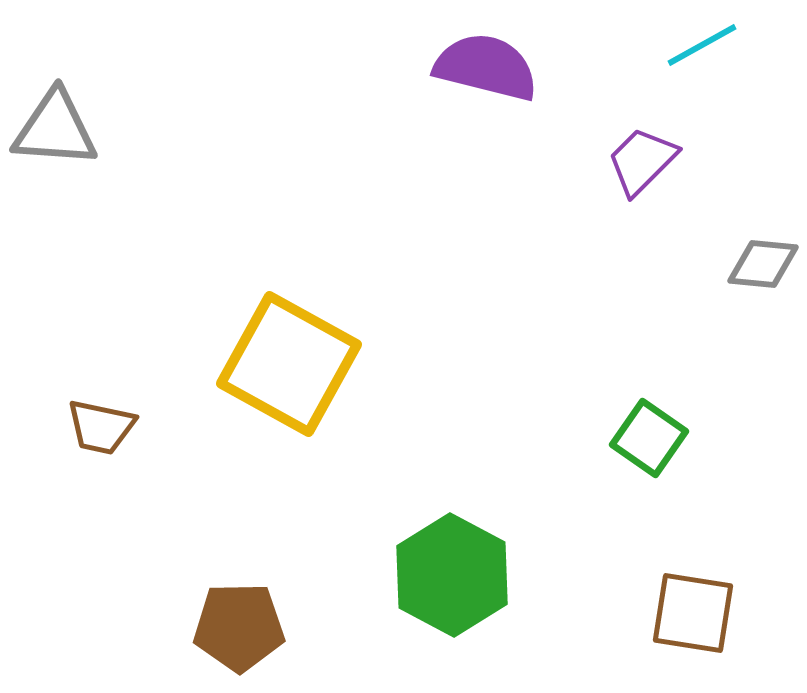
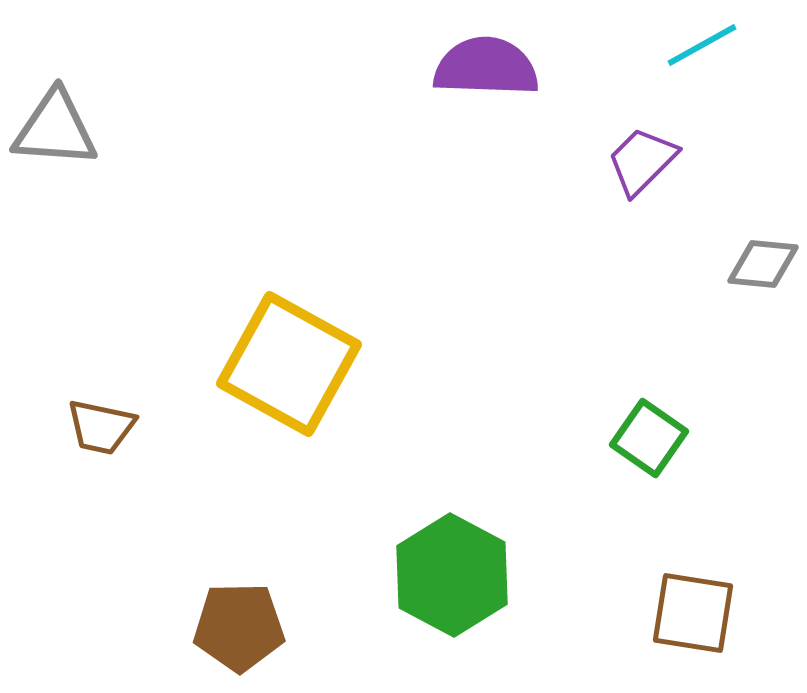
purple semicircle: rotated 12 degrees counterclockwise
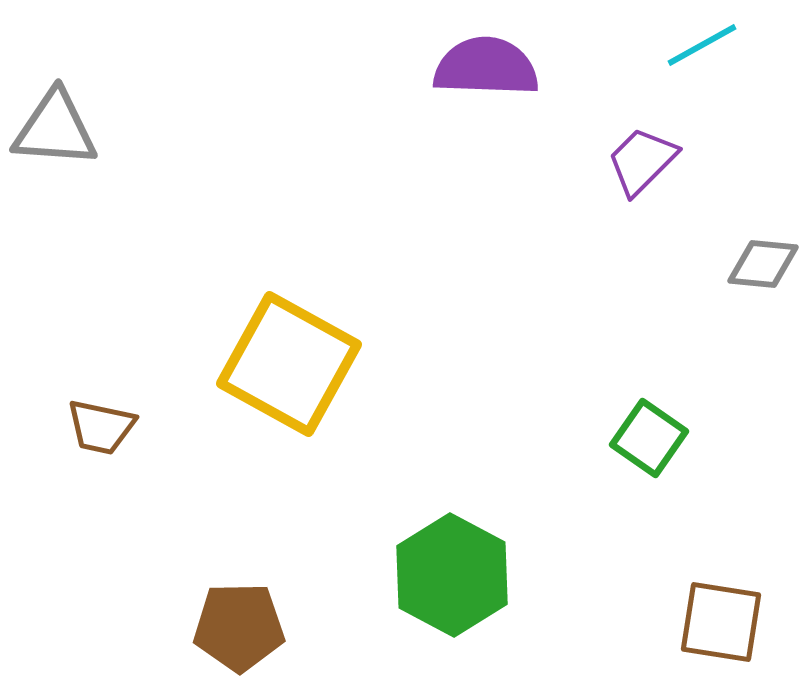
brown square: moved 28 px right, 9 px down
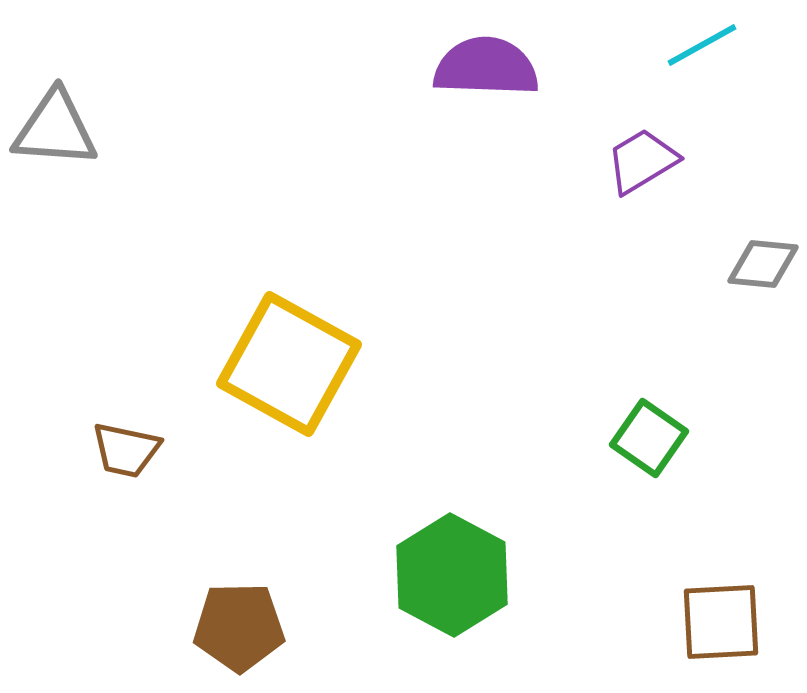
purple trapezoid: rotated 14 degrees clockwise
brown trapezoid: moved 25 px right, 23 px down
brown square: rotated 12 degrees counterclockwise
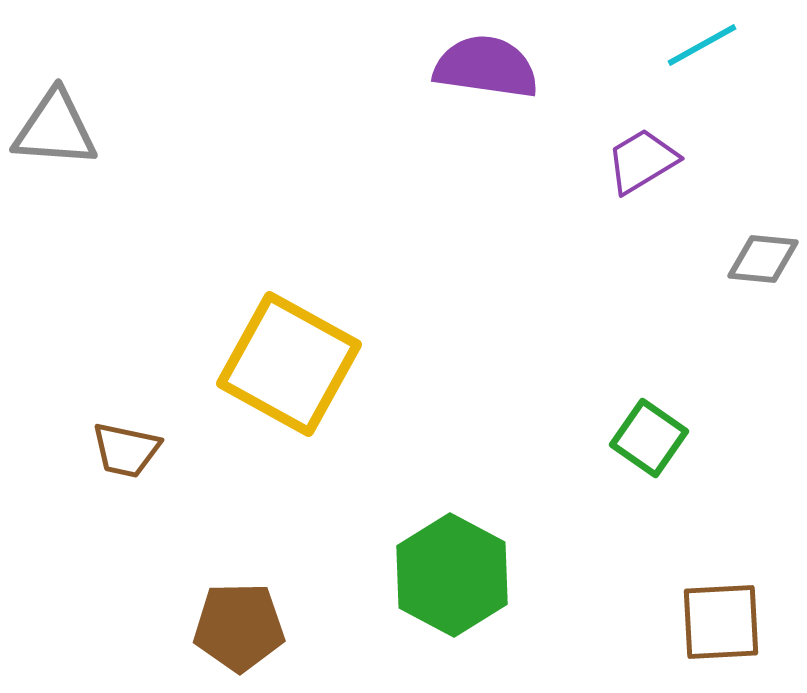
purple semicircle: rotated 6 degrees clockwise
gray diamond: moved 5 px up
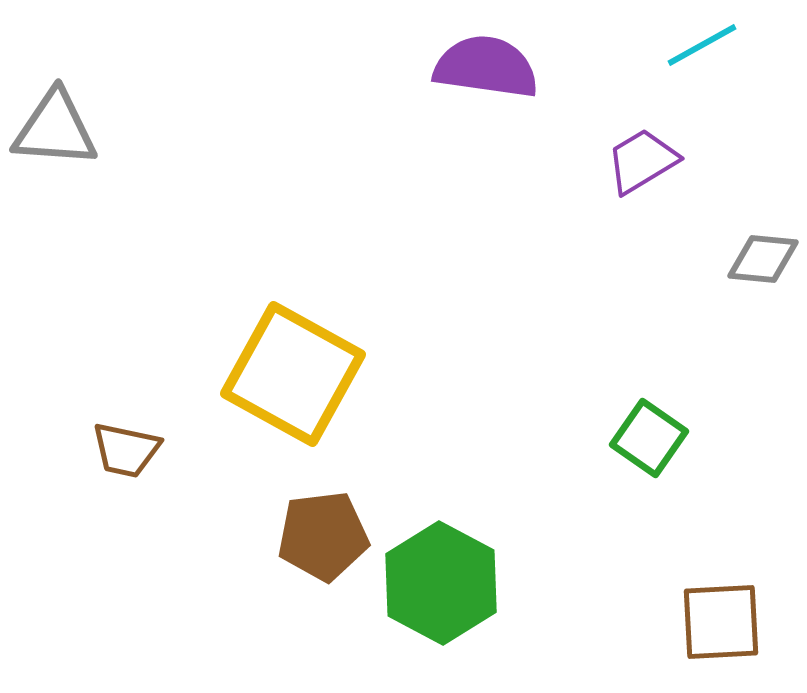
yellow square: moved 4 px right, 10 px down
green hexagon: moved 11 px left, 8 px down
brown pentagon: moved 84 px right, 91 px up; rotated 6 degrees counterclockwise
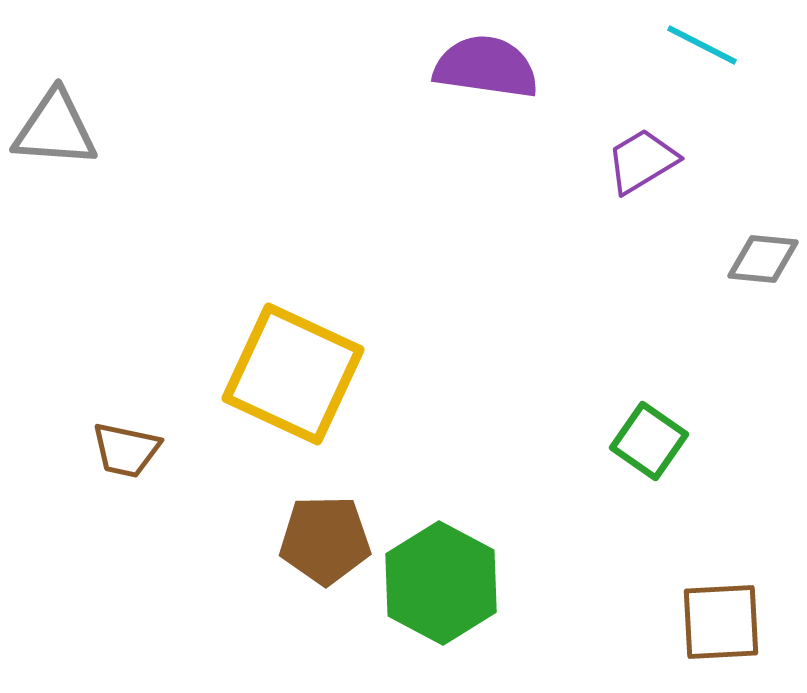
cyan line: rotated 56 degrees clockwise
yellow square: rotated 4 degrees counterclockwise
green square: moved 3 px down
brown pentagon: moved 2 px right, 4 px down; rotated 6 degrees clockwise
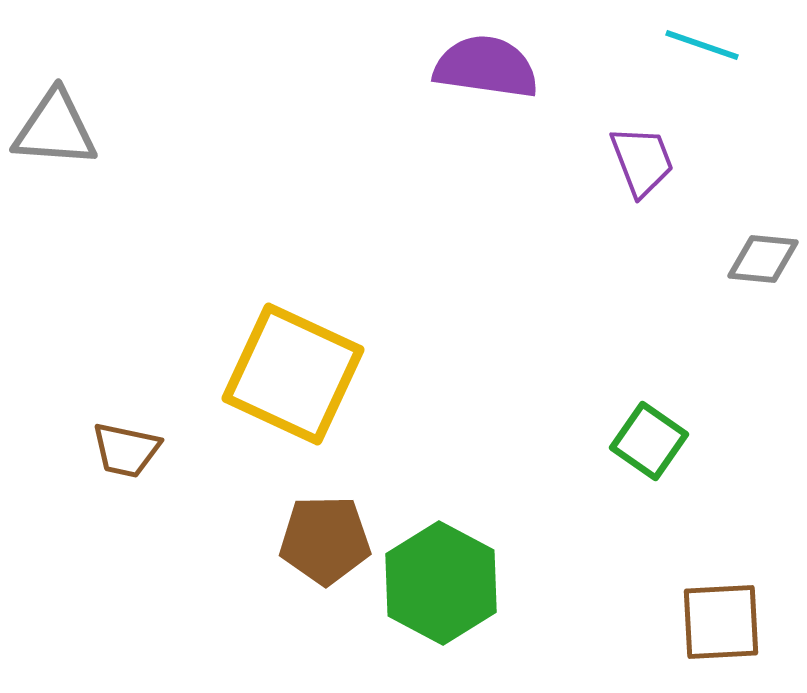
cyan line: rotated 8 degrees counterclockwise
purple trapezoid: rotated 100 degrees clockwise
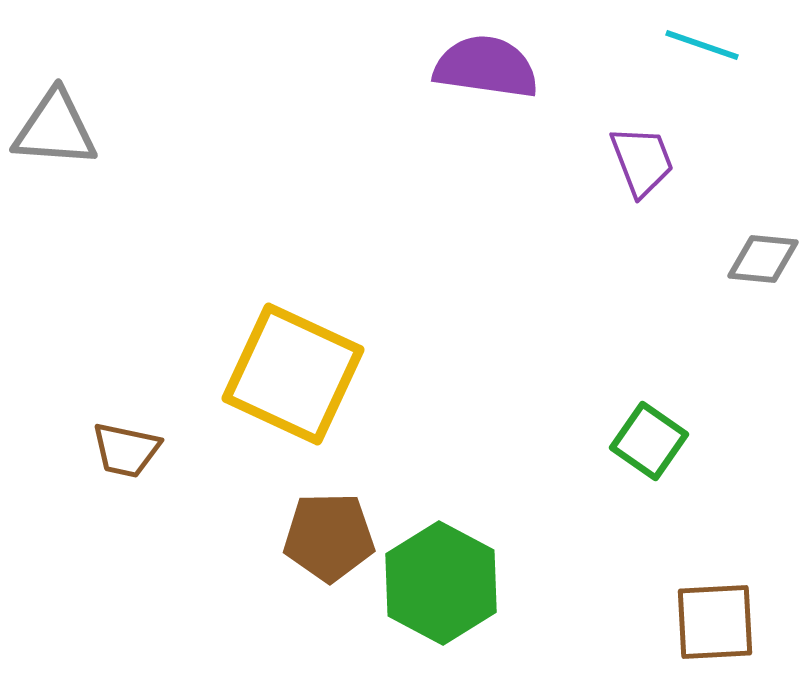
brown pentagon: moved 4 px right, 3 px up
brown square: moved 6 px left
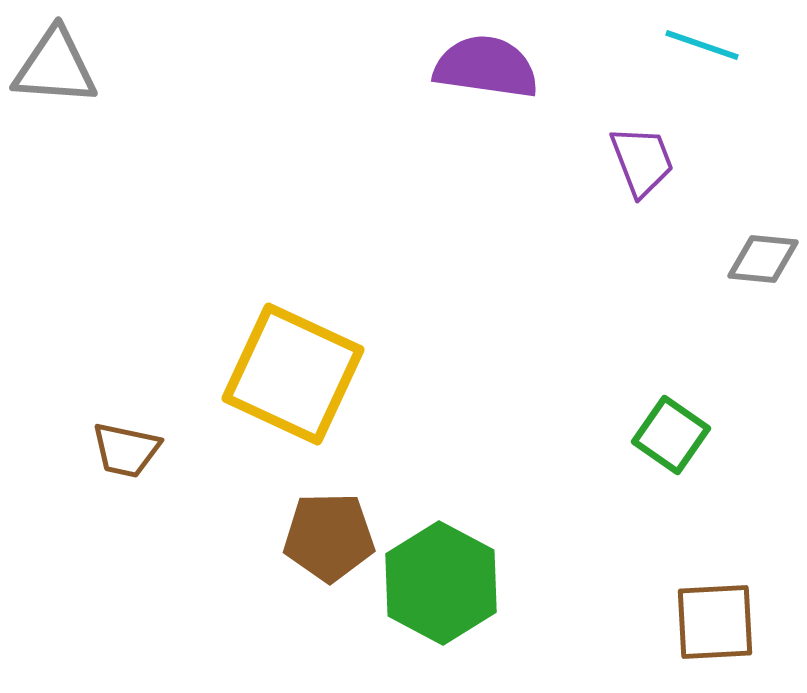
gray triangle: moved 62 px up
green square: moved 22 px right, 6 px up
